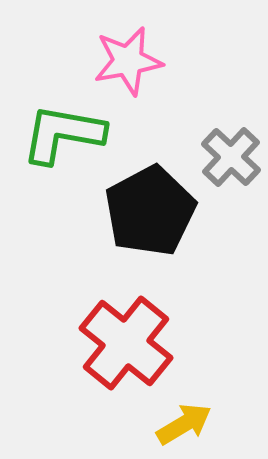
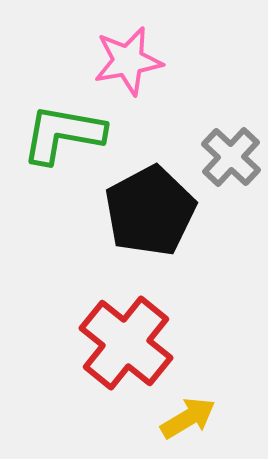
yellow arrow: moved 4 px right, 6 px up
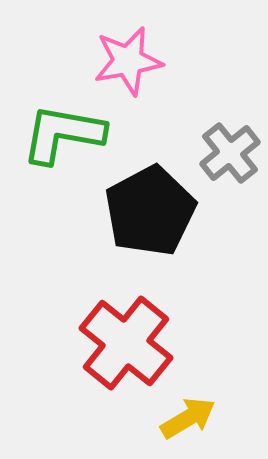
gray cross: moved 1 px left, 4 px up; rotated 8 degrees clockwise
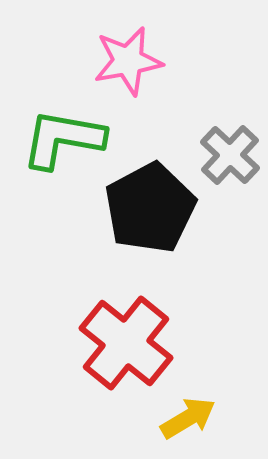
green L-shape: moved 5 px down
gray cross: moved 2 px down; rotated 8 degrees counterclockwise
black pentagon: moved 3 px up
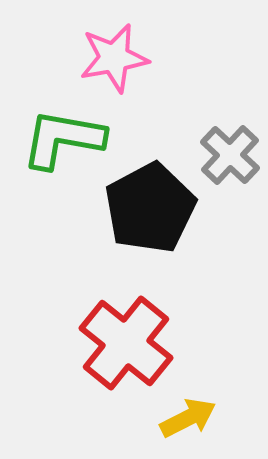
pink star: moved 14 px left, 3 px up
yellow arrow: rotated 4 degrees clockwise
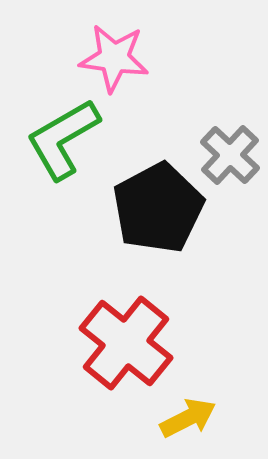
pink star: rotated 18 degrees clockwise
green L-shape: rotated 40 degrees counterclockwise
black pentagon: moved 8 px right
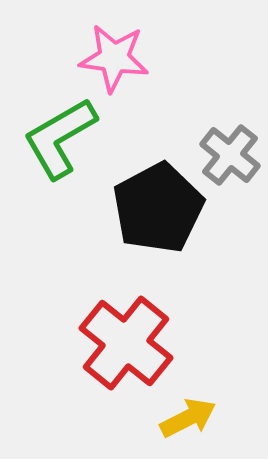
green L-shape: moved 3 px left, 1 px up
gray cross: rotated 4 degrees counterclockwise
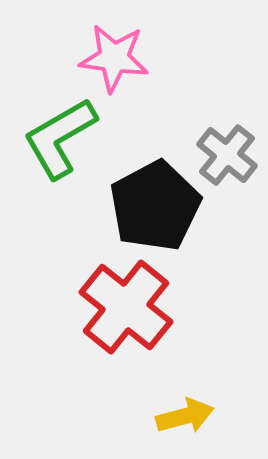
gray cross: moved 3 px left
black pentagon: moved 3 px left, 2 px up
red cross: moved 36 px up
yellow arrow: moved 3 px left, 2 px up; rotated 12 degrees clockwise
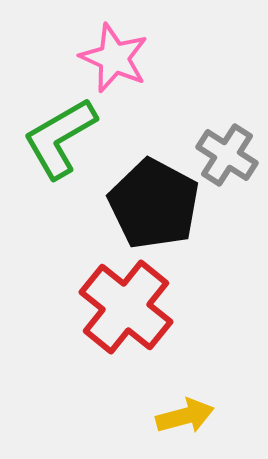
pink star: rotated 16 degrees clockwise
gray cross: rotated 6 degrees counterclockwise
black pentagon: moved 1 px left, 2 px up; rotated 16 degrees counterclockwise
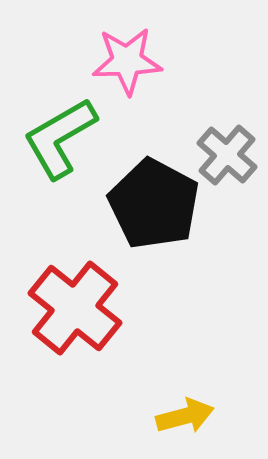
pink star: moved 13 px right, 3 px down; rotated 26 degrees counterclockwise
gray cross: rotated 8 degrees clockwise
red cross: moved 51 px left, 1 px down
